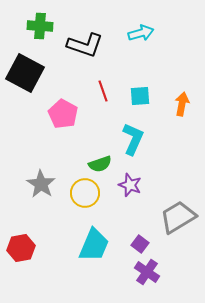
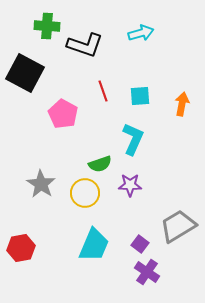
green cross: moved 7 px right
purple star: rotated 20 degrees counterclockwise
gray trapezoid: moved 9 px down
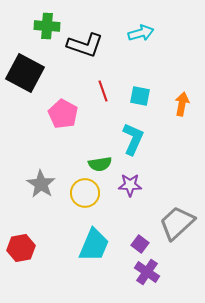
cyan square: rotated 15 degrees clockwise
green semicircle: rotated 10 degrees clockwise
gray trapezoid: moved 1 px left, 3 px up; rotated 12 degrees counterclockwise
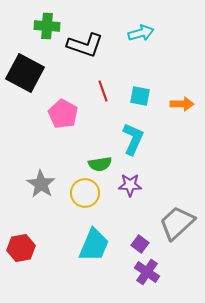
orange arrow: rotated 80 degrees clockwise
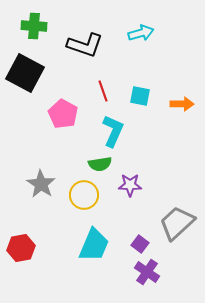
green cross: moved 13 px left
cyan L-shape: moved 20 px left, 8 px up
yellow circle: moved 1 px left, 2 px down
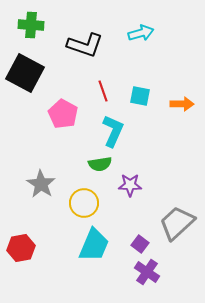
green cross: moved 3 px left, 1 px up
yellow circle: moved 8 px down
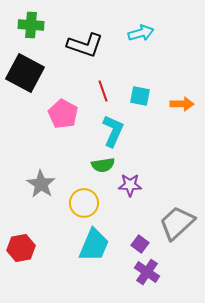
green semicircle: moved 3 px right, 1 px down
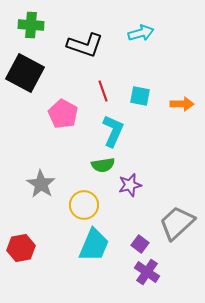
purple star: rotated 15 degrees counterclockwise
yellow circle: moved 2 px down
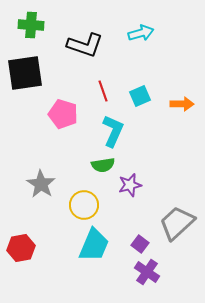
black square: rotated 36 degrees counterclockwise
cyan square: rotated 35 degrees counterclockwise
pink pentagon: rotated 12 degrees counterclockwise
